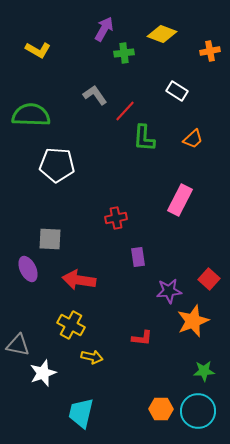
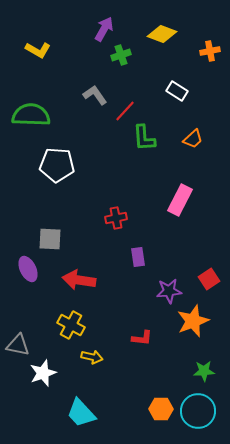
green cross: moved 3 px left, 2 px down; rotated 12 degrees counterclockwise
green L-shape: rotated 8 degrees counterclockwise
red square: rotated 15 degrees clockwise
cyan trapezoid: rotated 56 degrees counterclockwise
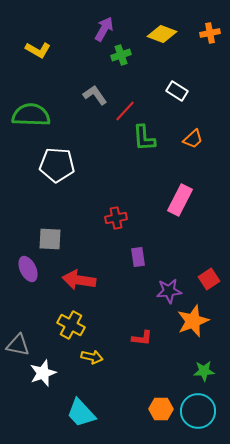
orange cross: moved 18 px up
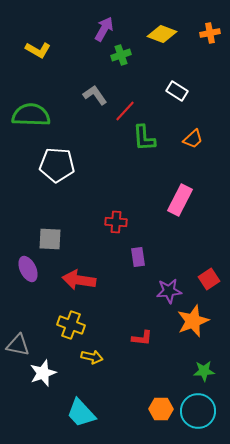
red cross: moved 4 px down; rotated 15 degrees clockwise
yellow cross: rotated 8 degrees counterclockwise
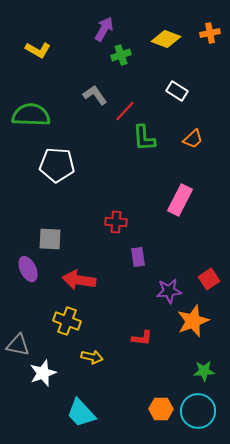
yellow diamond: moved 4 px right, 5 px down
yellow cross: moved 4 px left, 4 px up
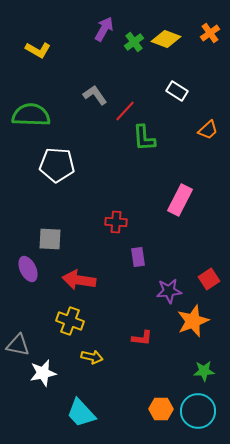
orange cross: rotated 24 degrees counterclockwise
green cross: moved 13 px right, 13 px up; rotated 18 degrees counterclockwise
orange trapezoid: moved 15 px right, 9 px up
yellow cross: moved 3 px right
white star: rotated 8 degrees clockwise
